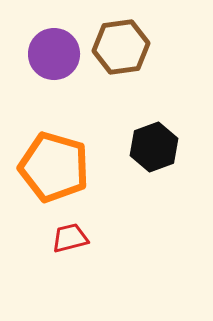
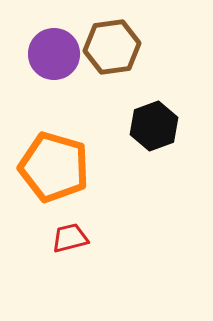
brown hexagon: moved 9 px left
black hexagon: moved 21 px up
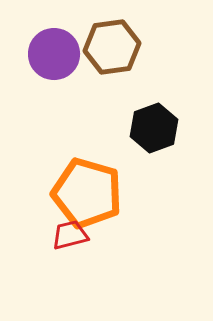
black hexagon: moved 2 px down
orange pentagon: moved 33 px right, 26 px down
red trapezoid: moved 3 px up
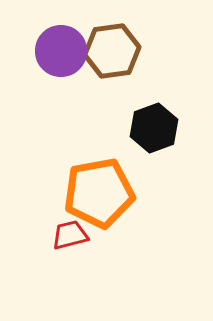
brown hexagon: moved 4 px down
purple circle: moved 7 px right, 3 px up
orange pentagon: moved 12 px right; rotated 26 degrees counterclockwise
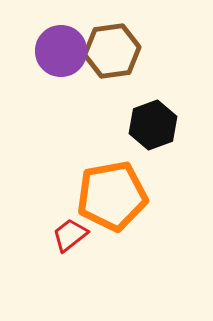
black hexagon: moved 1 px left, 3 px up
orange pentagon: moved 13 px right, 3 px down
red trapezoid: rotated 24 degrees counterclockwise
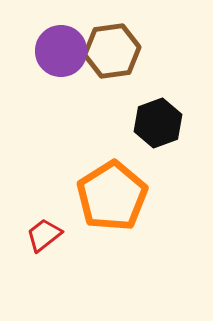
black hexagon: moved 5 px right, 2 px up
orange pentagon: rotated 22 degrees counterclockwise
red trapezoid: moved 26 px left
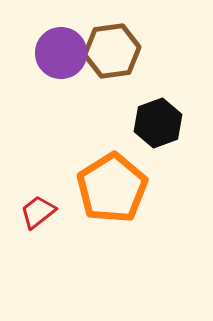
purple circle: moved 2 px down
orange pentagon: moved 8 px up
red trapezoid: moved 6 px left, 23 px up
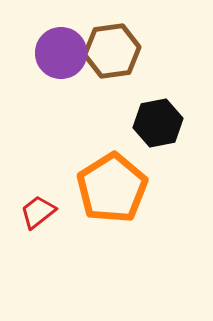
black hexagon: rotated 9 degrees clockwise
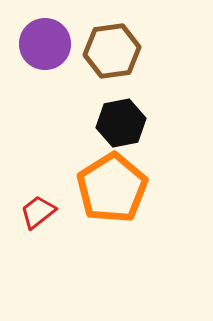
purple circle: moved 16 px left, 9 px up
black hexagon: moved 37 px left
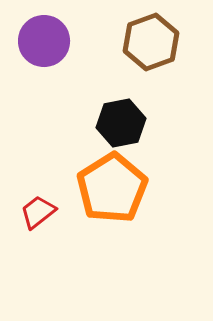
purple circle: moved 1 px left, 3 px up
brown hexagon: moved 39 px right, 9 px up; rotated 12 degrees counterclockwise
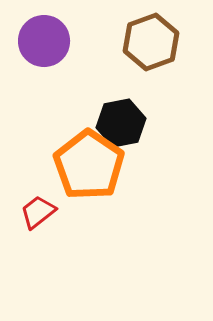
orange pentagon: moved 23 px left, 23 px up; rotated 6 degrees counterclockwise
